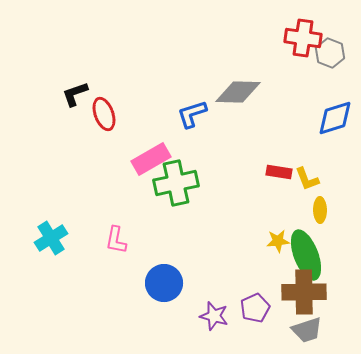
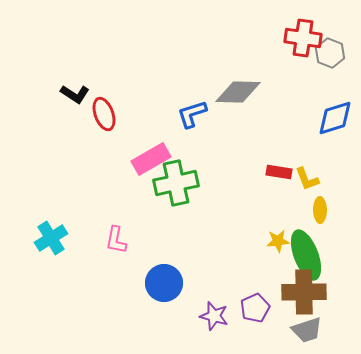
black L-shape: rotated 128 degrees counterclockwise
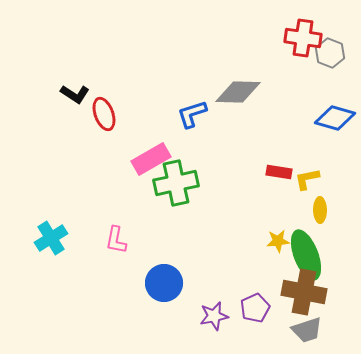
blue diamond: rotated 33 degrees clockwise
yellow L-shape: rotated 100 degrees clockwise
brown cross: rotated 12 degrees clockwise
purple star: rotated 28 degrees counterclockwise
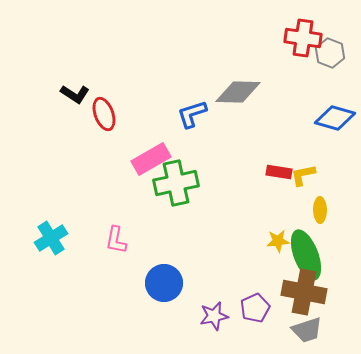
yellow L-shape: moved 4 px left, 4 px up
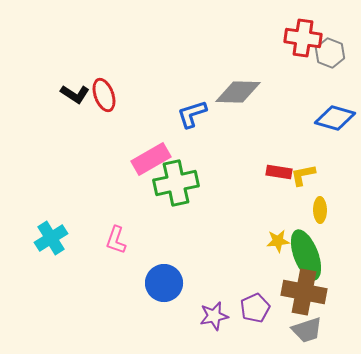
red ellipse: moved 19 px up
pink L-shape: rotated 8 degrees clockwise
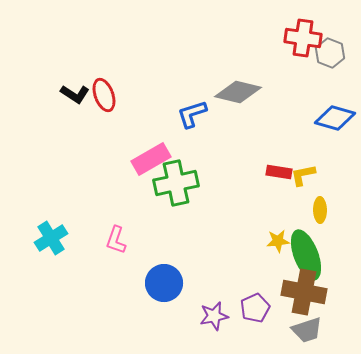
gray diamond: rotated 12 degrees clockwise
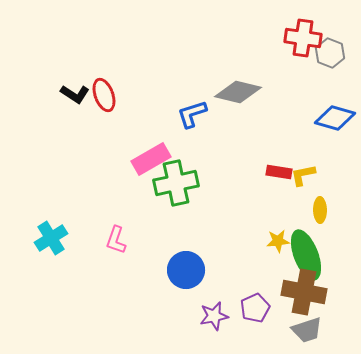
blue circle: moved 22 px right, 13 px up
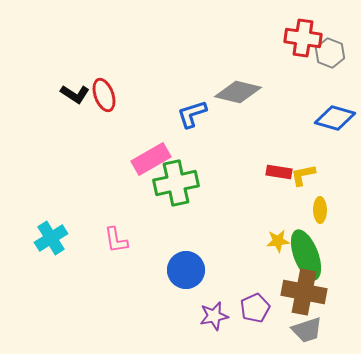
pink L-shape: rotated 28 degrees counterclockwise
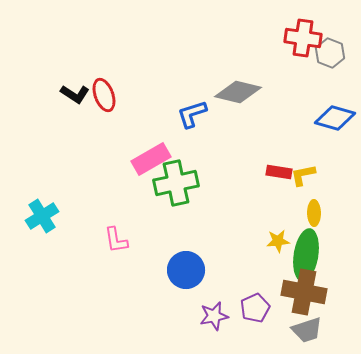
yellow ellipse: moved 6 px left, 3 px down
cyan cross: moved 9 px left, 22 px up
green ellipse: rotated 30 degrees clockwise
